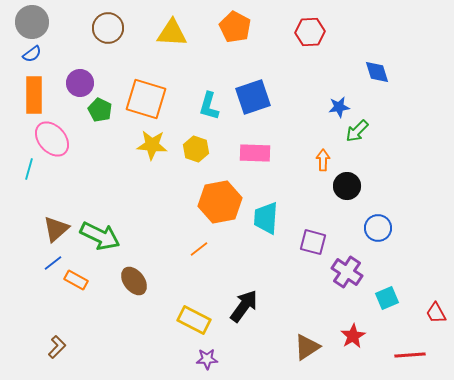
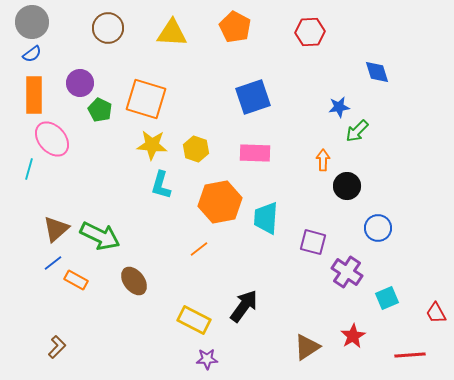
cyan L-shape at (209, 106): moved 48 px left, 79 px down
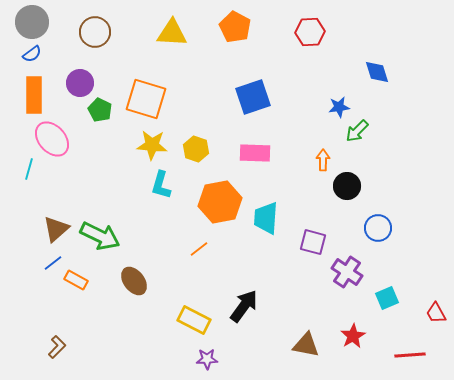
brown circle at (108, 28): moved 13 px left, 4 px down
brown triangle at (307, 347): moved 1 px left, 2 px up; rotated 44 degrees clockwise
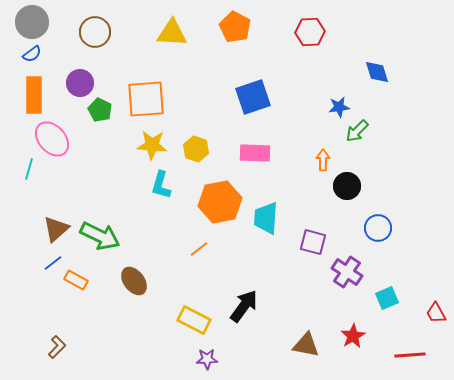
orange square at (146, 99): rotated 21 degrees counterclockwise
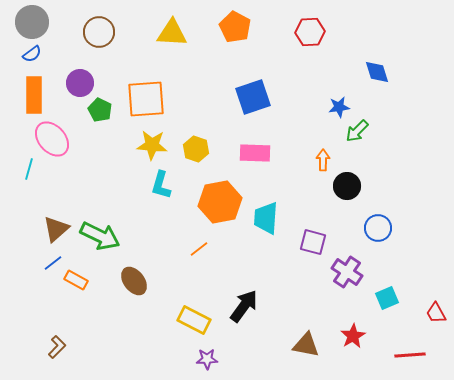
brown circle at (95, 32): moved 4 px right
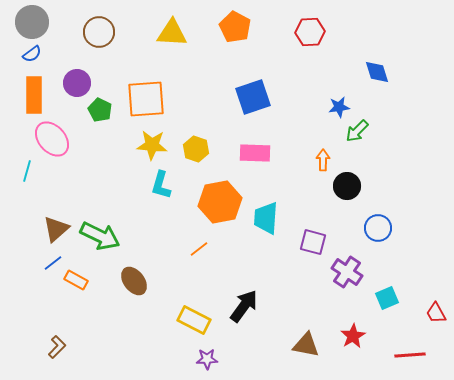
purple circle at (80, 83): moved 3 px left
cyan line at (29, 169): moved 2 px left, 2 px down
